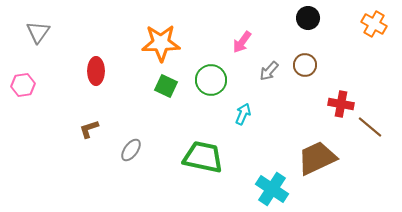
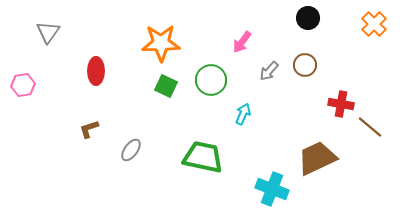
orange cross: rotated 15 degrees clockwise
gray triangle: moved 10 px right
cyan cross: rotated 12 degrees counterclockwise
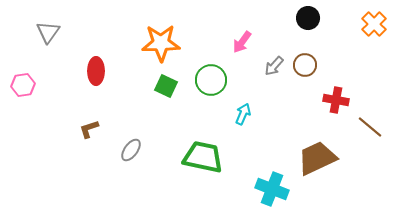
gray arrow: moved 5 px right, 5 px up
red cross: moved 5 px left, 4 px up
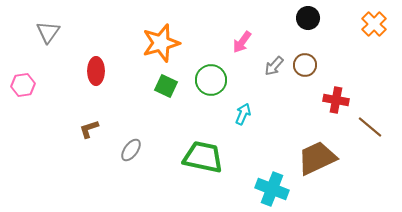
orange star: rotated 15 degrees counterclockwise
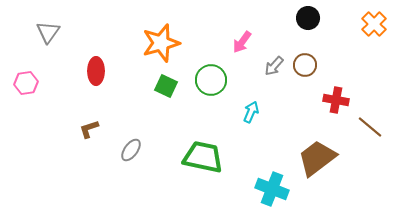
pink hexagon: moved 3 px right, 2 px up
cyan arrow: moved 8 px right, 2 px up
brown trapezoid: rotated 12 degrees counterclockwise
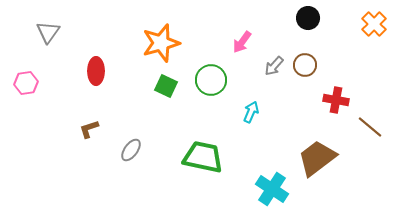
cyan cross: rotated 12 degrees clockwise
